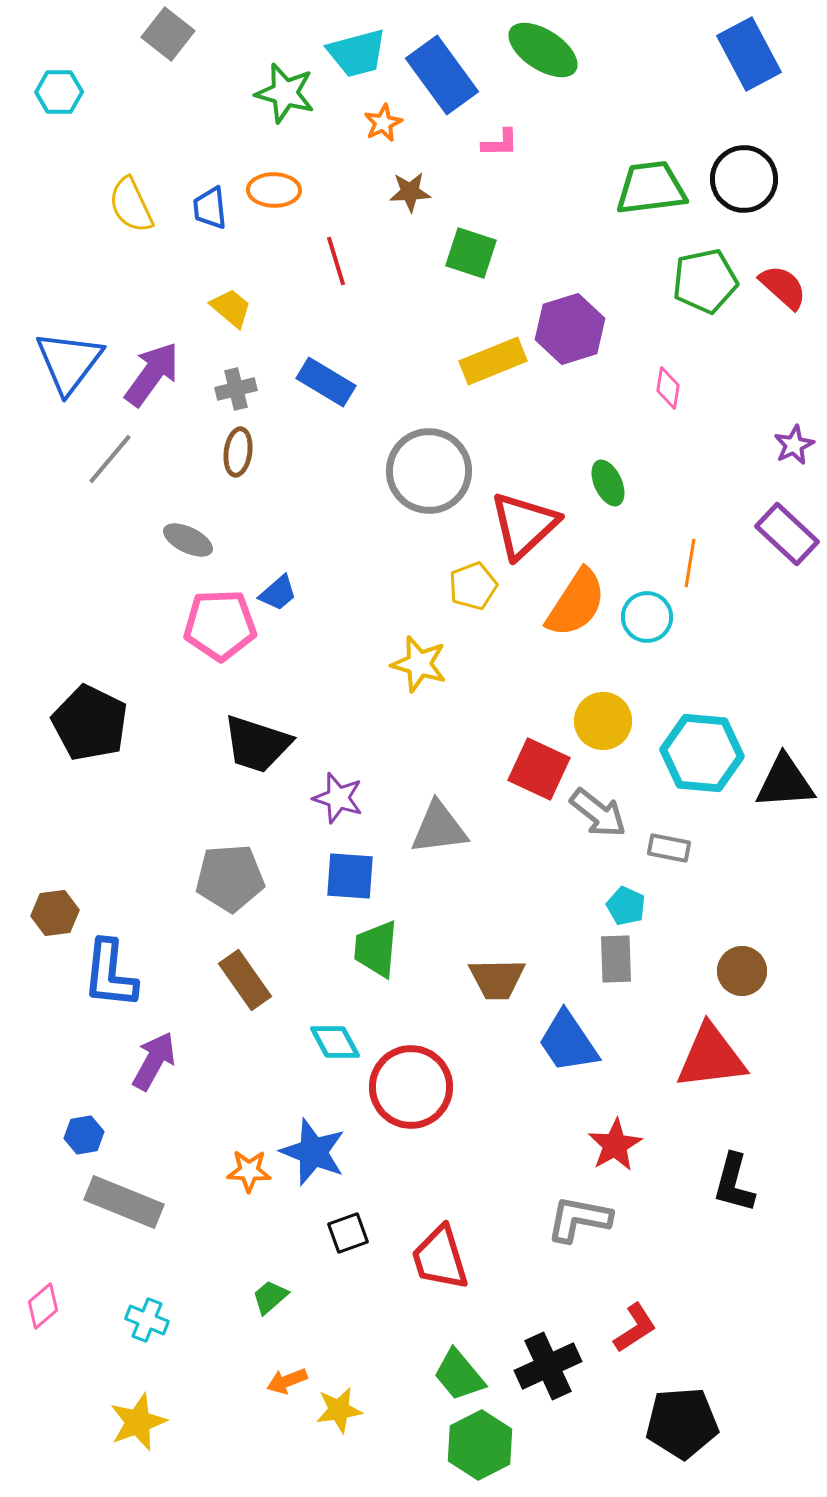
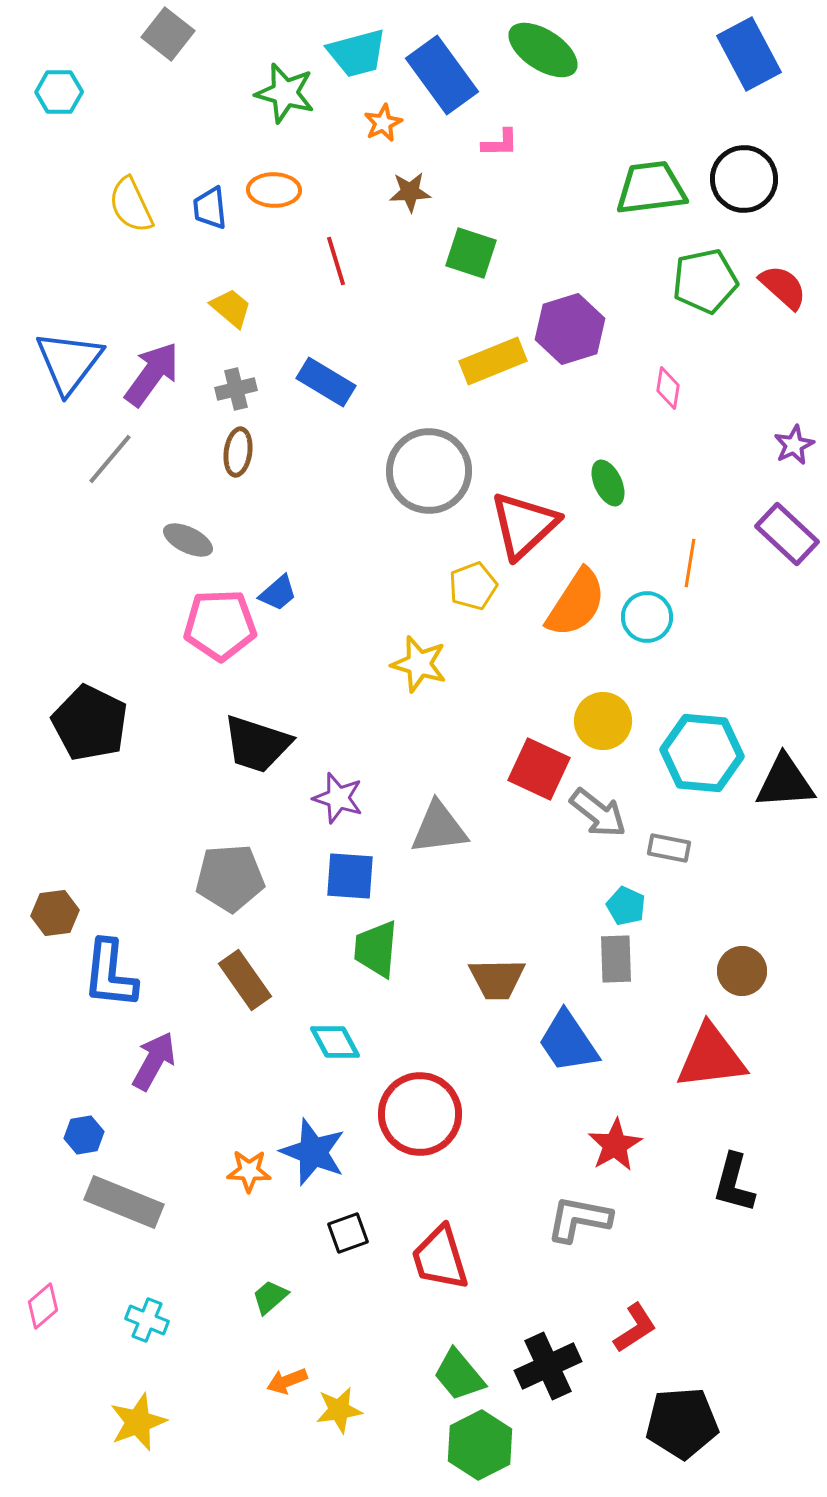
red circle at (411, 1087): moved 9 px right, 27 px down
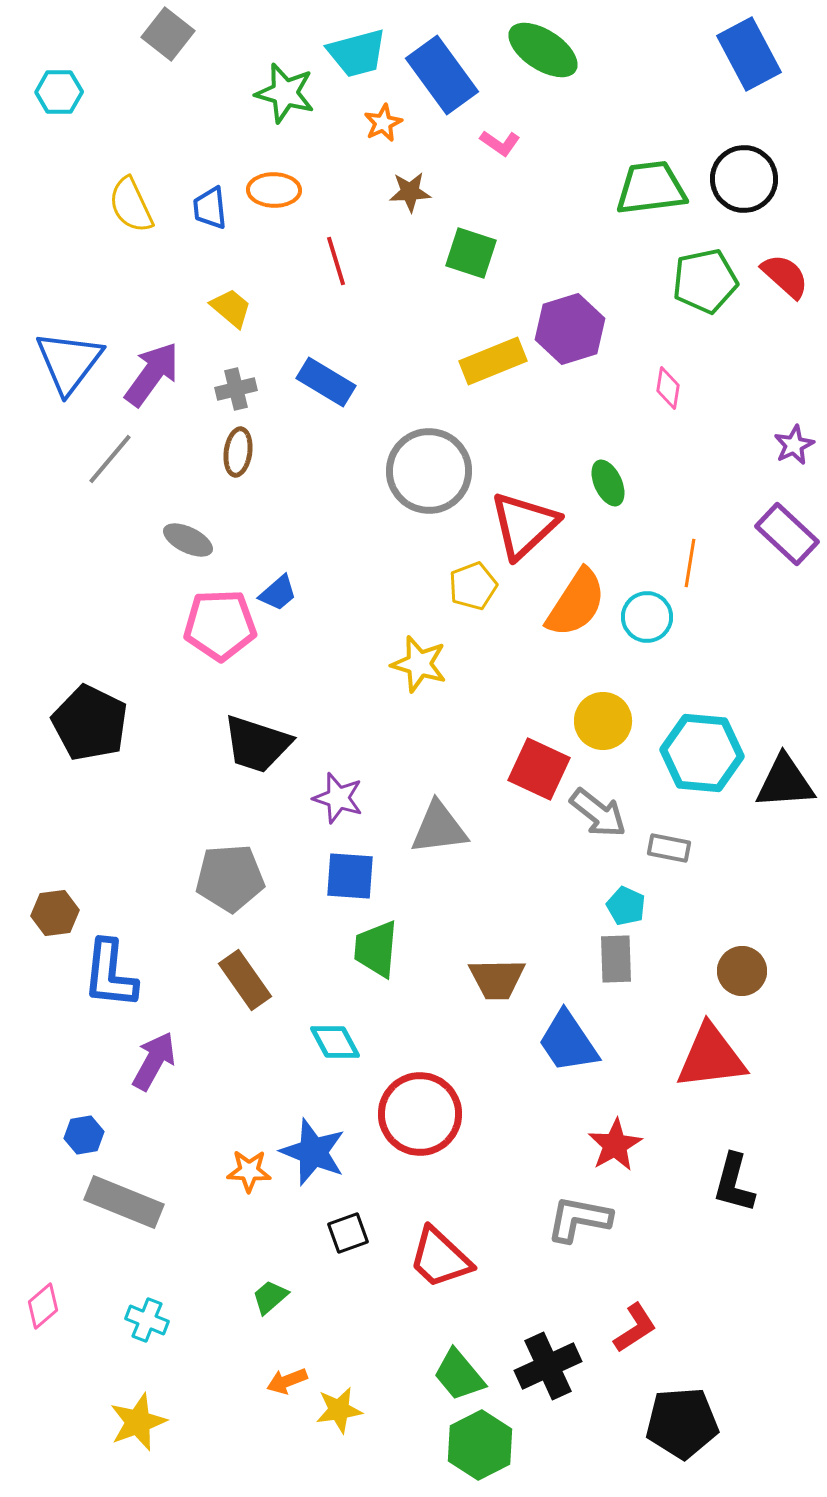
pink L-shape at (500, 143): rotated 36 degrees clockwise
red semicircle at (783, 287): moved 2 px right, 11 px up
red trapezoid at (440, 1258): rotated 30 degrees counterclockwise
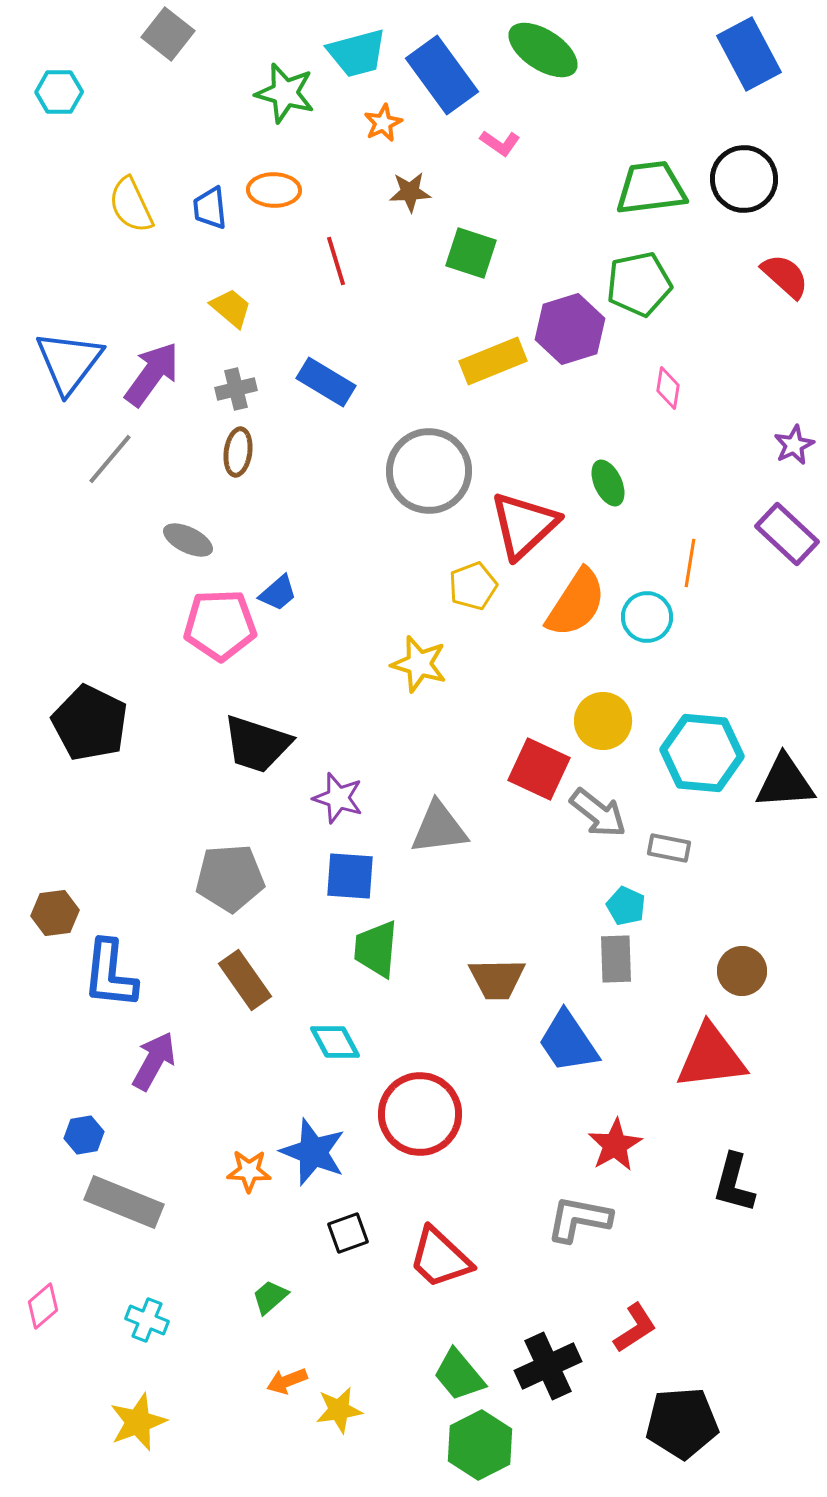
green pentagon at (705, 281): moved 66 px left, 3 px down
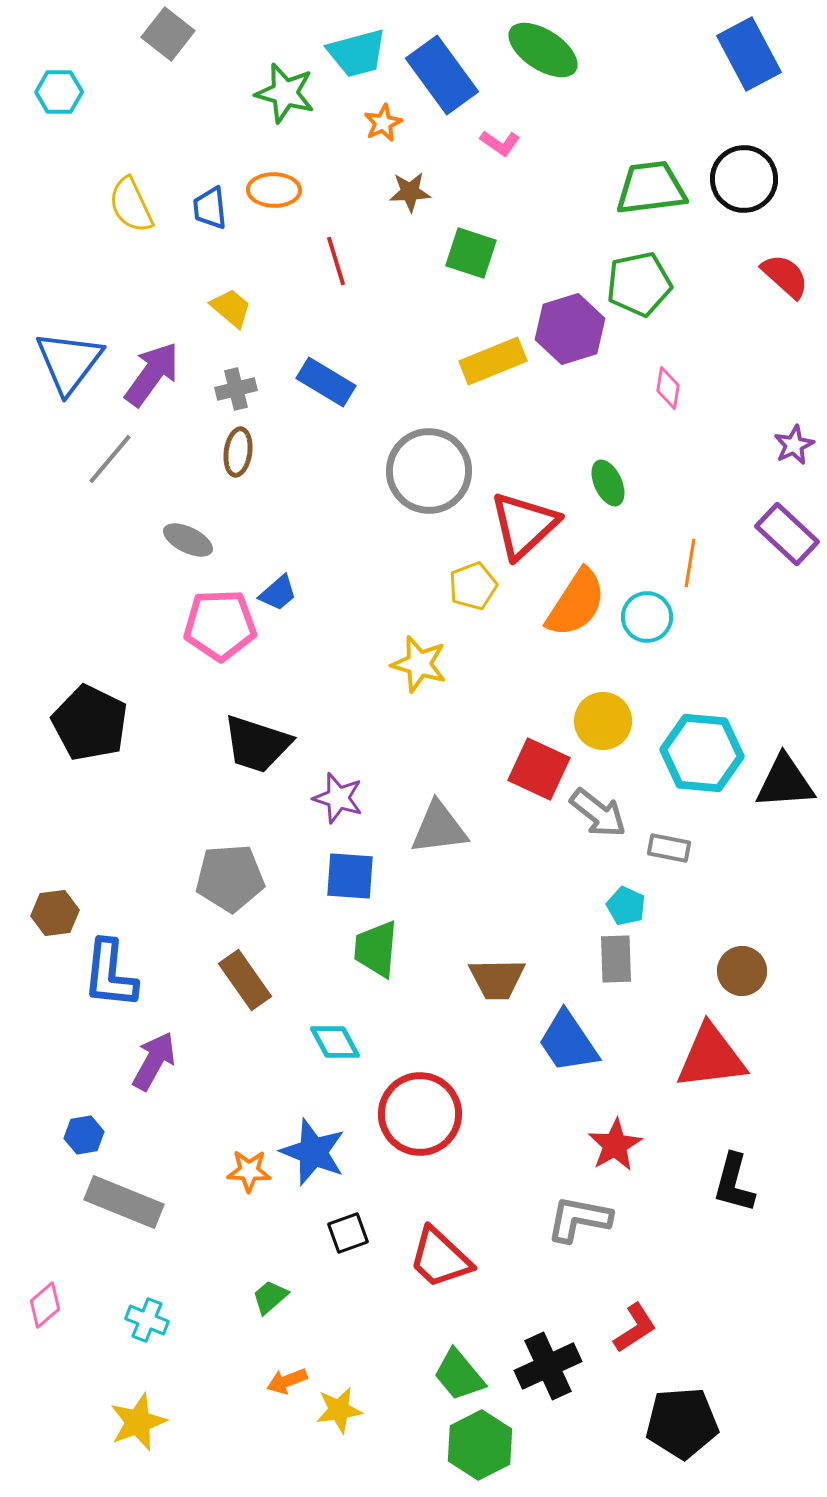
pink diamond at (43, 1306): moved 2 px right, 1 px up
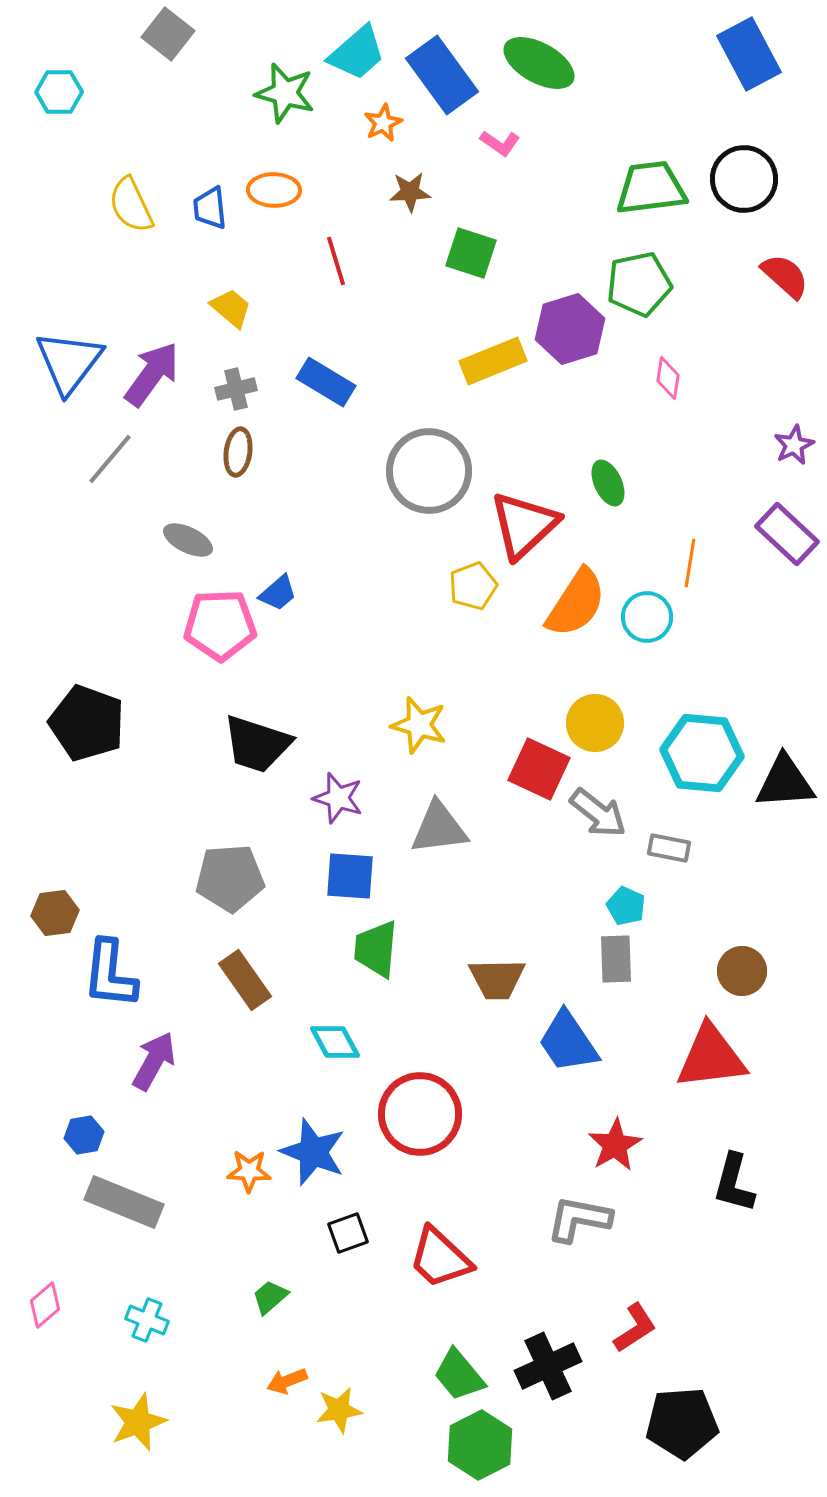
green ellipse at (543, 50): moved 4 px left, 13 px down; rotated 4 degrees counterclockwise
cyan trapezoid at (357, 53): rotated 26 degrees counterclockwise
pink diamond at (668, 388): moved 10 px up
yellow star at (419, 664): moved 61 px down
yellow circle at (603, 721): moved 8 px left, 2 px down
black pentagon at (90, 723): moved 3 px left; rotated 6 degrees counterclockwise
